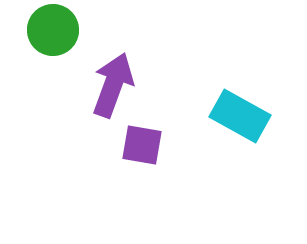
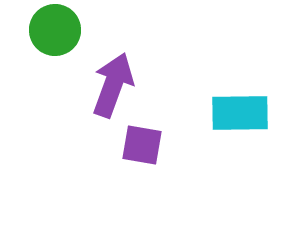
green circle: moved 2 px right
cyan rectangle: moved 3 px up; rotated 30 degrees counterclockwise
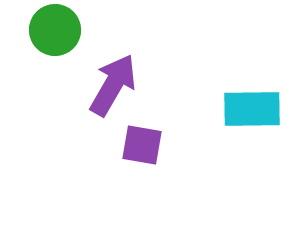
purple arrow: rotated 10 degrees clockwise
cyan rectangle: moved 12 px right, 4 px up
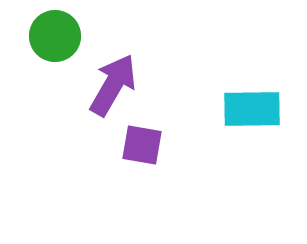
green circle: moved 6 px down
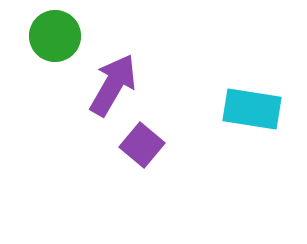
cyan rectangle: rotated 10 degrees clockwise
purple square: rotated 30 degrees clockwise
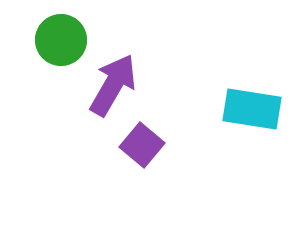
green circle: moved 6 px right, 4 px down
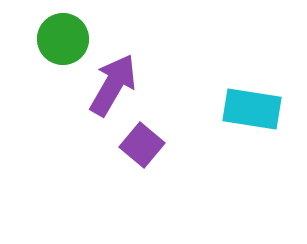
green circle: moved 2 px right, 1 px up
